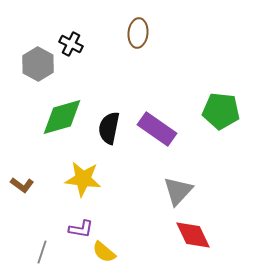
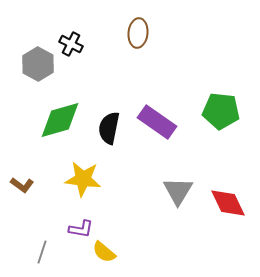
green diamond: moved 2 px left, 3 px down
purple rectangle: moved 7 px up
gray triangle: rotated 12 degrees counterclockwise
red diamond: moved 35 px right, 32 px up
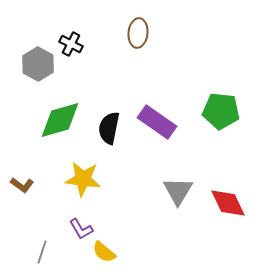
purple L-shape: rotated 50 degrees clockwise
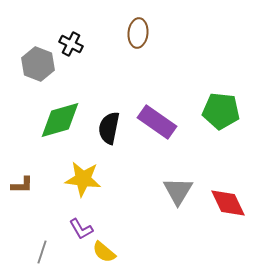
gray hexagon: rotated 8 degrees counterclockwise
brown L-shape: rotated 35 degrees counterclockwise
